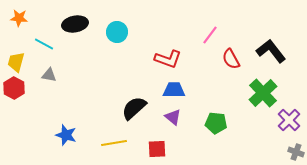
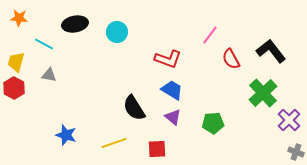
blue trapezoid: moved 2 px left; rotated 30 degrees clockwise
black semicircle: rotated 80 degrees counterclockwise
green pentagon: moved 3 px left; rotated 10 degrees counterclockwise
yellow line: rotated 10 degrees counterclockwise
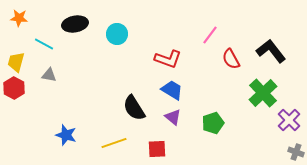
cyan circle: moved 2 px down
green pentagon: rotated 15 degrees counterclockwise
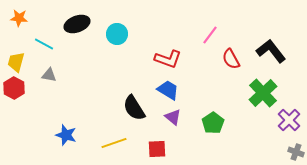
black ellipse: moved 2 px right; rotated 10 degrees counterclockwise
blue trapezoid: moved 4 px left
green pentagon: rotated 15 degrees counterclockwise
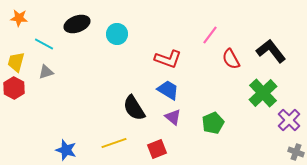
gray triangle: moved 3 px left, 3 px up; rotated 28 degrees counterclockwise
green pentagon: rotated 10 degrees clockwise
blue star: moved 15 px down
red square: rotated 18 degrees counterclockwise
